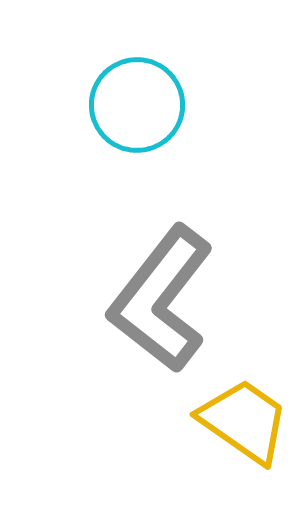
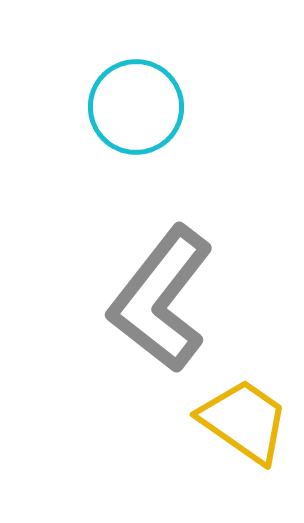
cyan circle: moved 1 px left, 2 px down
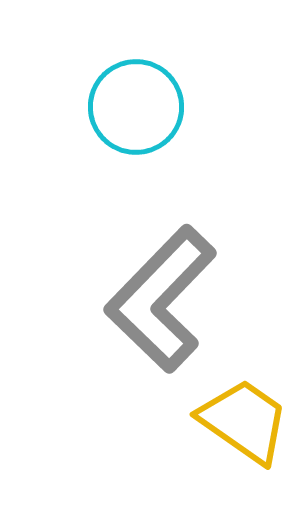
gray L-shape: rotated 6 degrees clockwise
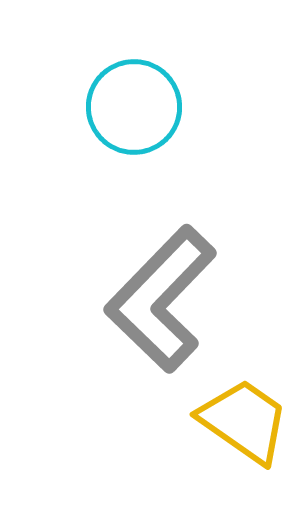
cyan circle: moved 2 px left
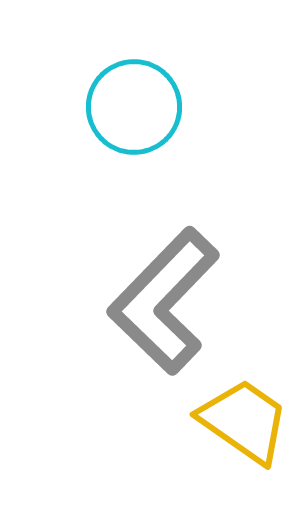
gray L-shape: moved 3 px right, 2 px down
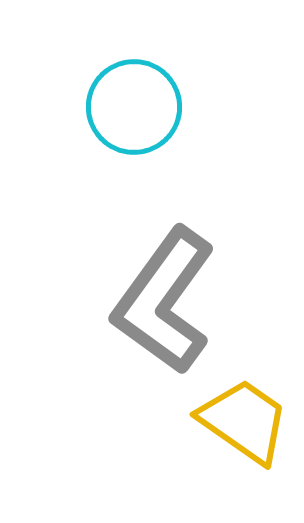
gray L-shape: rotated 8 degrees counterclockwise
